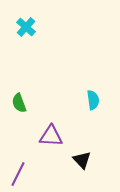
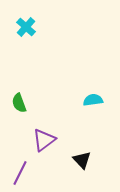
cyan semicircle: rotated 90 degrees counterclockwise
purple triangle: moved 7 px left, 4 px down; rotated 40 degrees counterclockwise
purple line: moved 2 px right, 1 px up
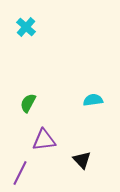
green semicircle: moved 9 px right; rotated 48 degrees clockwise
purple triangle: rotated 30 degrees clockwise
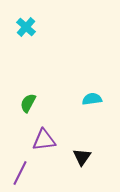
cyan semicircle: moved 1 px left, 1 px up
black triangle: moved 3 px up; rotated 18 degrees clockwise
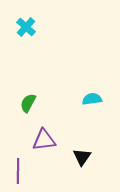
purple line: moved 2 px left, 2 px up; rotated 25 degrees counterclockwise
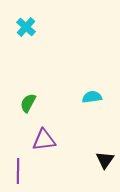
cyan semicircle: moved 2 px up
black triangle: moved 23 px right, 3 px down
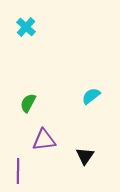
cyan semicircle: moved 1 px left, 1 px up; rotated 30 degrees counterclockwise
black triangle: moved 20 px left, 4 px up
